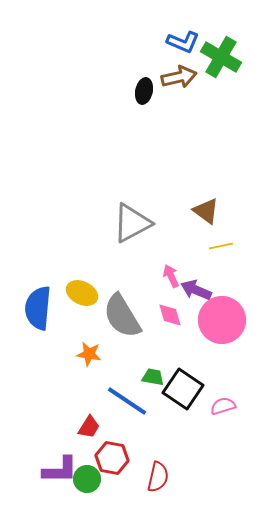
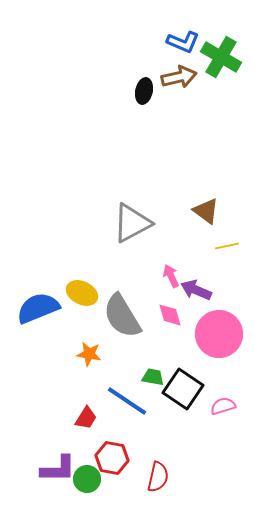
yellow line: moved 6 px right
blue semicircle: rotated 63 degrees clockwise
pink circle: moved 3 px left, 14 px down
red trapezoid: moved 3 px left, 9 px up
purple L-shape: moved 2 px left, 1 px up
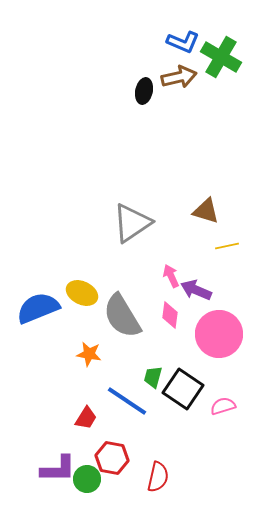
brown triangle: rotated 20 degrees counterclockwise
gray triangle: rotated 6 degrees counterclockwise
pink diamond: rotated 24 degrees clockwise
green trapezoid: rotated 85 degrees counterclockwise
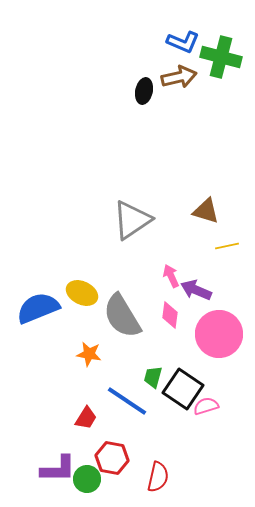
green cross: rotated 15 degrees counterclockwise
gray triangle: moved 3 px up
pink semicircle: moved 17 px left
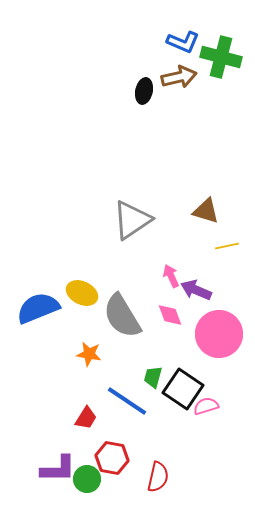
pink diamond: rotated 28 degrees counterclockwise
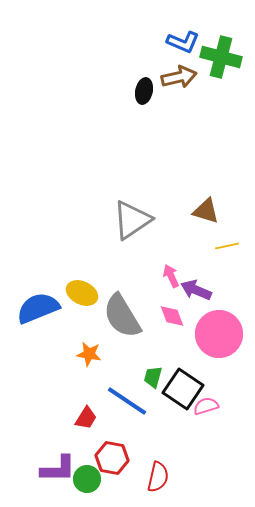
pink diamond: moved 2 px right, 1 px down
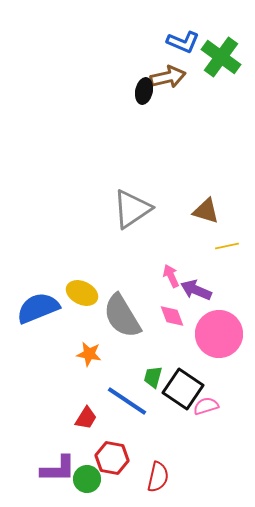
green cross: rotated 21 degrees clockwise
brown arrow: moved 11 px left
gray triangle: moved 11 px up
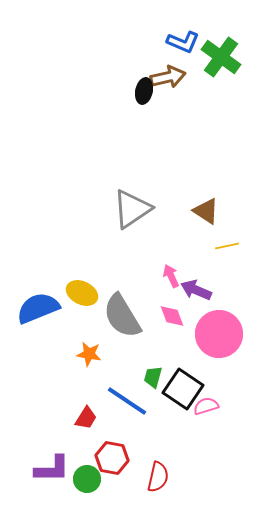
brown triangle: rotated 16 degrees clockwise
purple L-shape: moved 6 px left
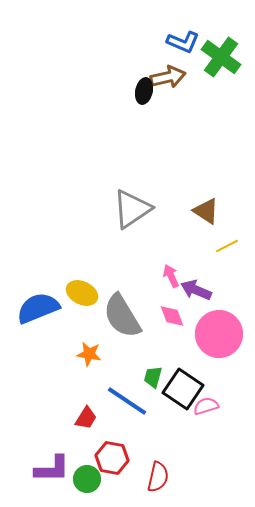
yellow line: rotated 15 degrees counterclockwise
